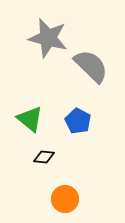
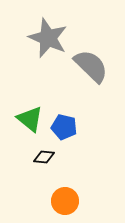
gray star: rotated 9 degrees clockwise
blue pentagon: moved 14 px left, 6 px down; rotated 15 degrees counterclockwise
orange circle: moved 2 px down
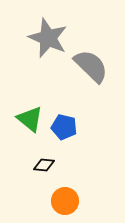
black diamond: moved 8 px down
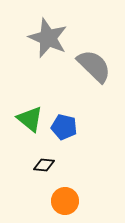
gray semicircle: moved 3 px right
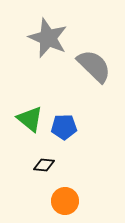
blue pentagon: rotated 15 degrees counterclockwise
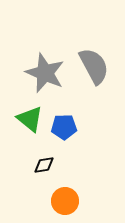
gray star: moved 3 px left, 35 px down
gray semicircle: rotated 18 degrees clockwise
black diamond: rotated 15 degrees counterclockwise
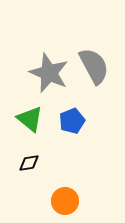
gray star: moved 4 px right
blue pentagon: moved 8 px right, 6 px up; rotated 20 degrees counterclockwise
black diamond: moved 15 px left, 2 px up
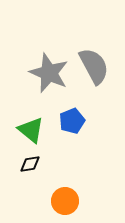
green triangle: moved 1 px right, 11 px down
black diamond: moved 1 px right, 1 px down
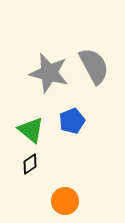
gray star: rotated 9 degrees counterclockwise
black diamond: rotated 25 degrees counterclockwise
